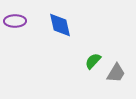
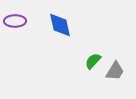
gray trapezoid: moved 1 px left, 2 px up
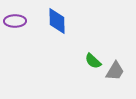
blue diamond: moved 3 px left, 4 px up; rotated 12 degrees clockwise
green semicircle: rotated 90 degrees counterclockwise
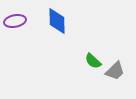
purple ellipse: rotated 10 degrees counterclockwise
gray trapezoid: rotated 15 degrees clockwise
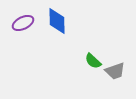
purple ellipse: moved 8 px right, 2 px down; rotated 15 degrees counterclockwise
gray trapezoid: rotated 25 degrees clockwise
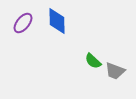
purple ellipse: rotated 25 degrees counterclockwise
gray trapezoid: rotated 40 degrees clockwise
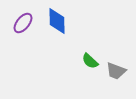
green semicircle: moved 3 px left
gray trapezoid: moved 1 px right
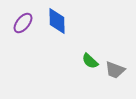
gray trapezoid: moved 1 px left, 1 px up
